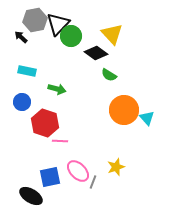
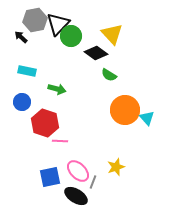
orange circle: moved 1 px right
black ellipse: moved 45 px right
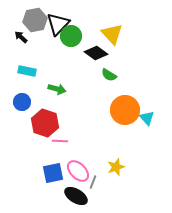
blue square: moved 3 px right, 4 px up
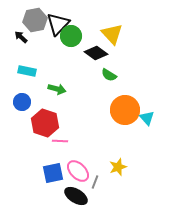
yellow star: moved 2 px right
gray line: moved 2 px right
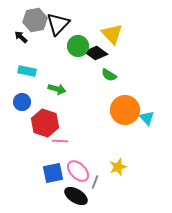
green circle: moved 7 px right, 10 px down
